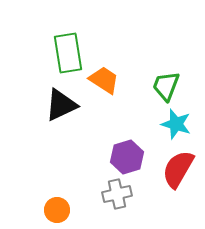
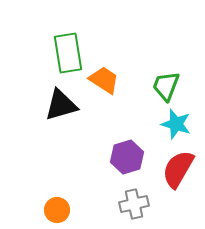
black triangle: rotated 9 degrees clockwise
gray cross: moved 17 px right, 10 px down
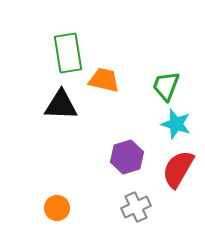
orange trapezoid: rotated 20 degrees counterclockwise
black triangle: rotated 18 degrees clockwise
gray cross: moved 2 px right, 3 px down; rotated 12 degrees counterclockwise
orange circle: moved 2 px up
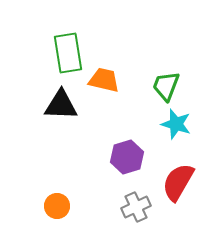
red semicircle: moved 13 px down
orange circle: moved 2 px up
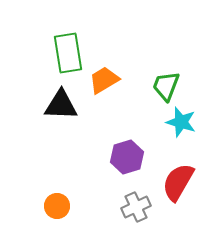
orange trapezoid: rotated 44 degrees counterclockwise
cyan star: moved 5 px right, 2 px up
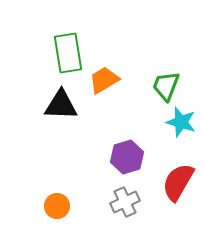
gray cross: moved 11 px left, 5 px up
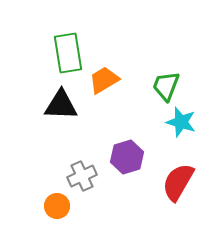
gray cross: moved 43 px left, 26 px up
